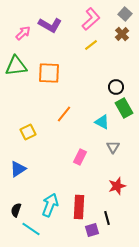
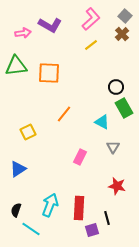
gray square: moved 2 px down
pink arrow: rotated 35 degrees clockwise
red star: rotated 30 degrees clockwise
red rectangle: moved 1 px down
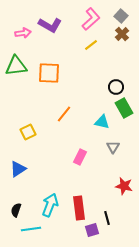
gray square: moved 4 px left
cyan triangle: rotated 14 degrees counterclockwise
red star: moved 7 px right
red rectangle: rotated 10 degrees counterclockwise
cyan line: rotated 42 degrees counterclockwise
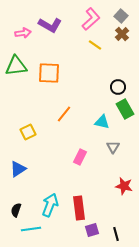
yellow line: moved 4 px right; rotated 72 degrees clockwise
black circle: moved 2 px right
green rectangle: moved 1 px right, 1 px down
black line: moved 9 px right, 16 px down
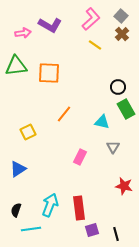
green rectangle: moved 1 px right
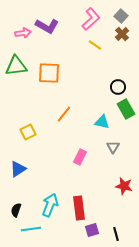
purple L-shape: moved 3 px left, 1 px down
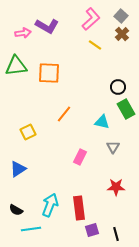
red star: moved 8 px left, 1 px down; rotated 12 degrees counterclockwise
black semicircle: rotated 80 degrees counterclockwise
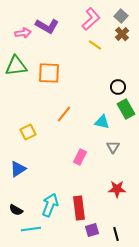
red star: moved 1 px right, 2 px down
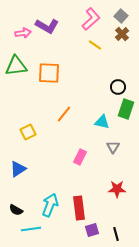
green rectangle: rotated 48 degrees clockwise
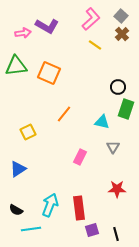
orange square: rotated 20 degrees clockwise
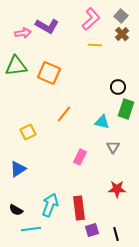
yellow line: rotated 32 degrees counterclockwise
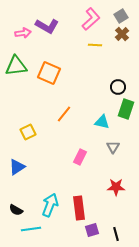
gray square: rotated 16 degrees clockwise
blue triangle: moved 1 px left, 2 px up
red star: moved 1 px left, 2 px up
